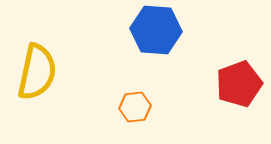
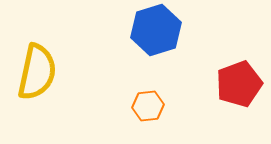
blue hexagon: rotated 21 degrees counterclockwise
orange hexagon: moved 13 px right, 1 px up
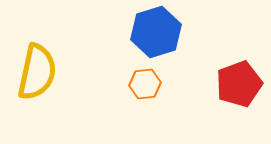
blue hexagon: moved 2 px down
orange hexagon: moved 3 px left, 22 px up
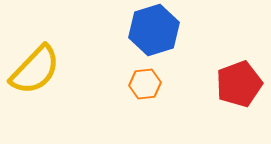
blue hexagon: moved 2 px left, 2 px up
yellow semicircle: moved 2 px left, 2 px up; rotated 32 degrees clockwise
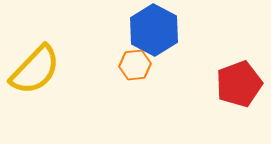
blue hexagon: rotated 15 degrees counterclockwise
orange hexagon: moved 10 px left, 19 px up
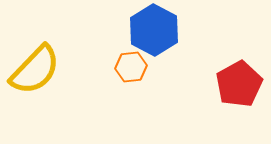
orange hexagon: moved 4 px left, 2 px down
red pentagon: rotated 9 degrees counterclockwise
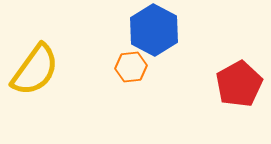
yellow semicircle: rotated 8 degrees counterclockwise
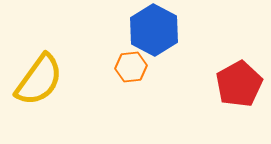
yellow semicircle: moved 4 px right, 10 px down
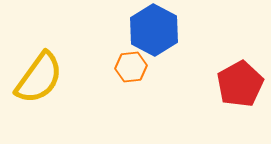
yellow semicircle: moved 2 px up
red pentagon: moved 1 px right
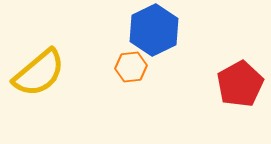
blue hexagon: rotated 6 degrees clockwise
yellow semicircle: moved 5 px up; rotated 14 degrees clockwise
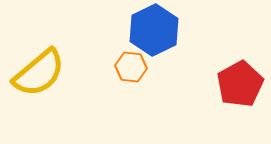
orange hexagon: rotated 12 degrees clockwise
